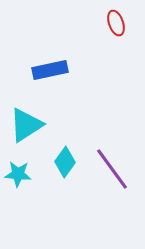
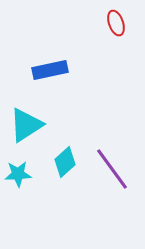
cyan diamond: rotated 12 degrees clockwise
cyan star: rotated 8 degrees counterclockwise
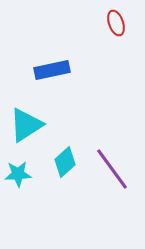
blue rectangle: moved 2 px right
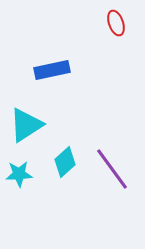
cyan star: moved 1 px right
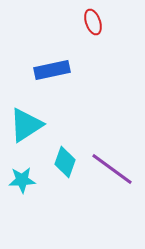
red ellipse: moved 23 px left, 1 px up
cyan diamond: rotated 28 degrees counterclockwise
purple line: rotated 18 degrees counterclockwise
cyan star: moved 3 px right, 6 px down
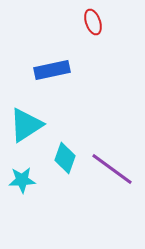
cyan diamond: moved 4 px up
